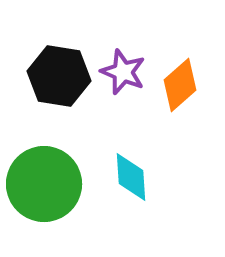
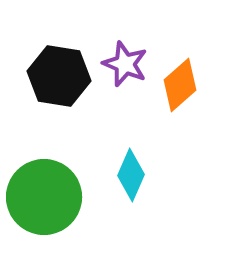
purple star: moved 2 px right, 8 px up
cyan diamond: moved 2 px up; rotated 27 degrees clockwise
green circle: moved 13 px down
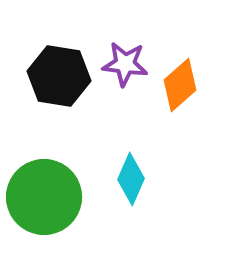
purple star: rotated 15 degrees counterclockwise
cyan diamond: moved 4 px down
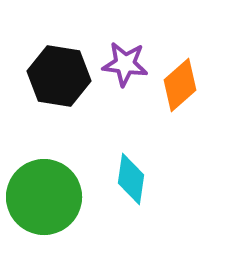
cyan diamond: rotated 15 degrees counterclockwise
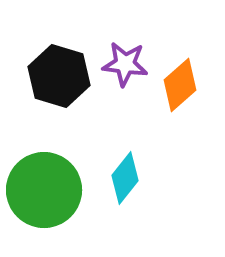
black hexagon: rotated 8 degrees clockwise
cyan diamond: moved 6 px left, 1 px up; rotated 30 degrees clockwise
green circle: moved 7 px up
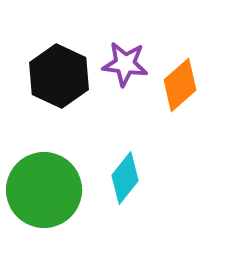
black hexagon: rotated 8 degrees clockwise
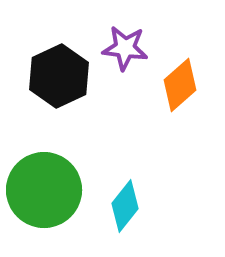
purple star: moved 16 px up
black hexagon: rotated 10 degrees clockwise
cyan diamond: moved 28 px down
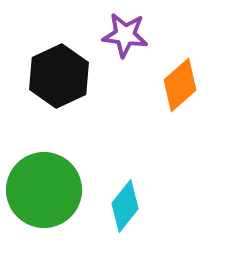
purple star: moved 13 px up
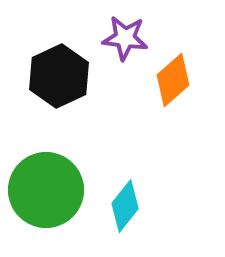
purple star: moved 3 px down
orange diamond: moved 7 px left, 5 px up
green circle: moved 2 px right
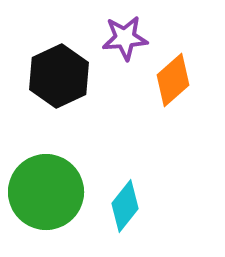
purple star: rotated 12 degrees counterclockwise
green circle: moved 2 px down
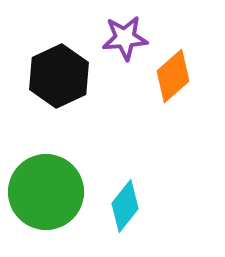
orange diamond: moved 4 px up
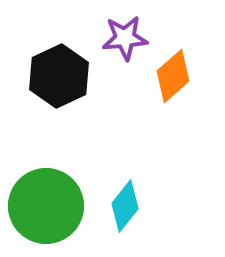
green circle: moved 14 px down
